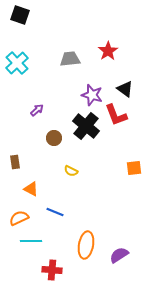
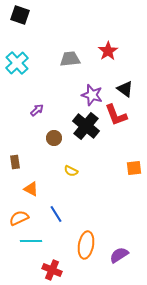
blue line: moved 1 px right, 2 px down; rotated 36 degrees clockwise
red cross: rotated 18 degrees clockwise
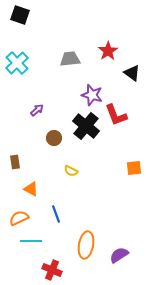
black triangle: moved 7 px right, 16 px up
blue line: rotated 12 degrees clockwise
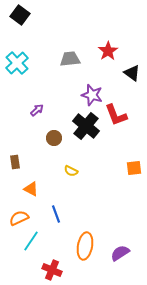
black square: rotated 18 degrees clockwise
cyan line: rotated 55 degrees counterclockwise
orange ellipse: moved 1 px left, 1 px down
purple semicircle: moved 1 px right, 2 px up
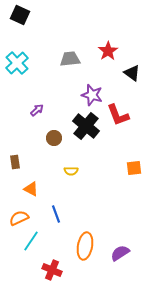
black square: rotated 12 degrees counterclockwise
red L-shape: moved 2 px right
yellow semicircle: rotated 24 degrees counterclockwise
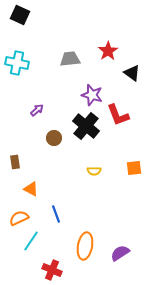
cyan cross: rotated 35 degrees counterclockwise
yellow semicircle: moved 23 px right
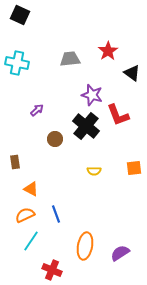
brown circle: moved 1 px right, 1 px down
orange semicircle: moved 6 px right, 3 px up
